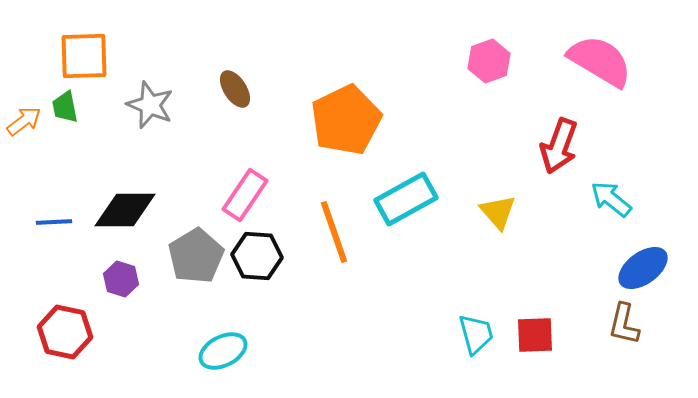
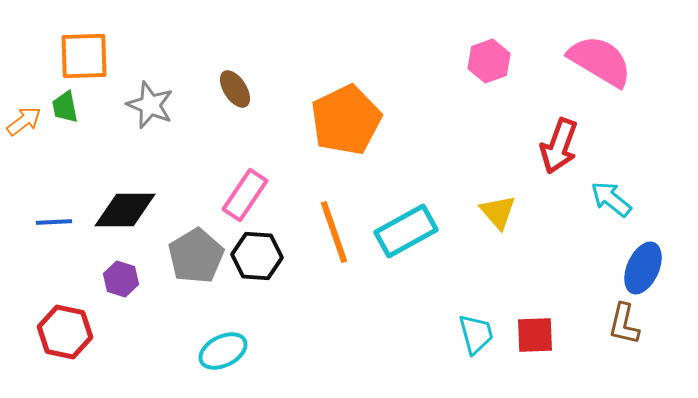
cyan rectangle: moved 32 px down
blue ellipse: rotated 30 degrees counterclockwise
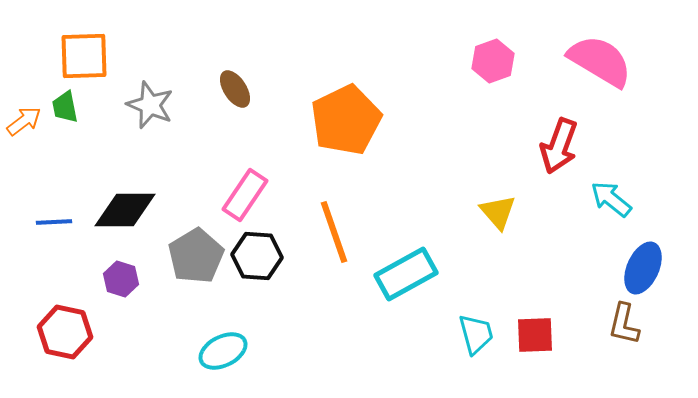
pink hexagon: moved 4 px right
cyan rectangle: moved 43 px down
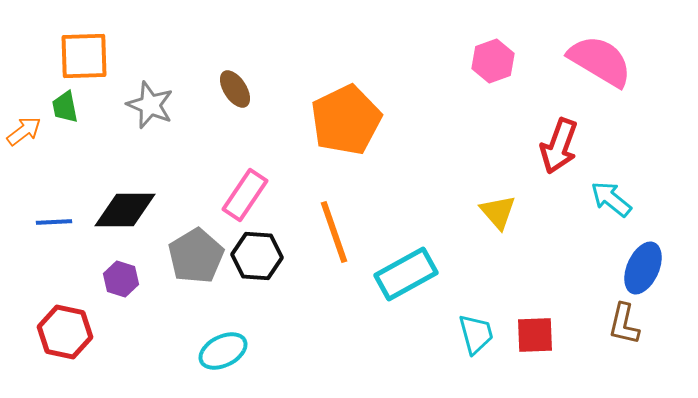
orange arrow: moved 10 px down
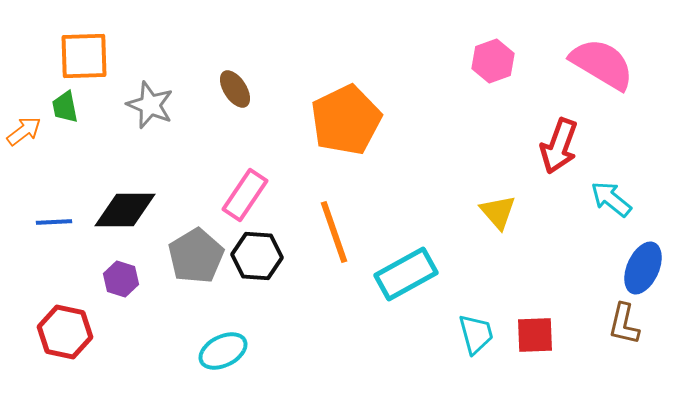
pink semicircle: moved 2 px right, 3 px down
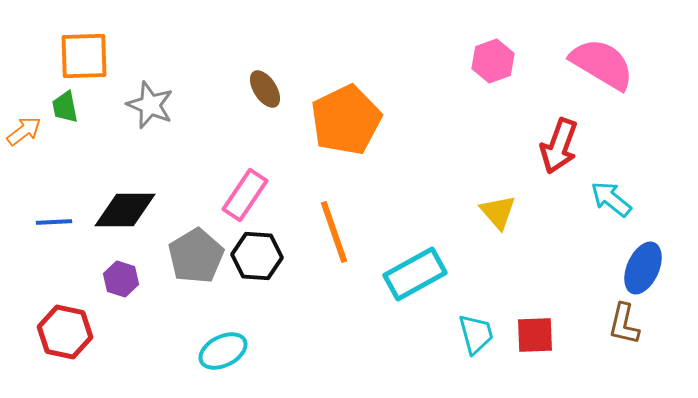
brown ellipse: moved 30 px right
cyan rectangle: moved 9 px right
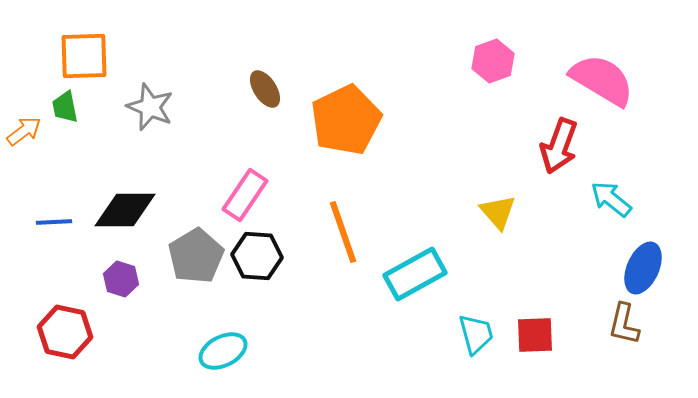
pink semicircle: moved 16 px down
gray star: moved 2 px down
orange line: moved 9 px right
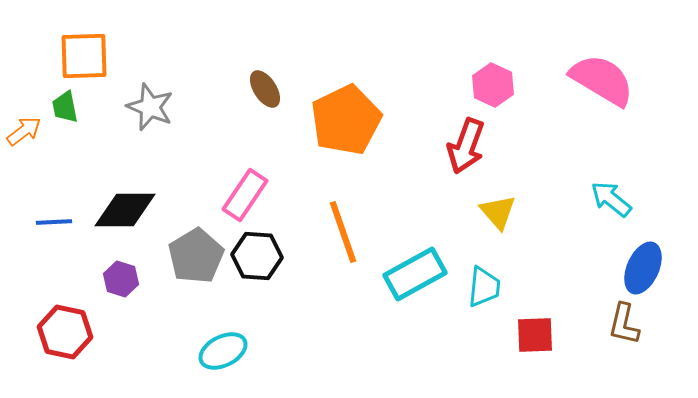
pink hexagon: moved 24 px down; rotated 15 degrees counterclockwise
red arrow: moved 93 px left
cyan trapezoid: moved 8 px right, 47 px up; rotated 21 degrees clockwise
